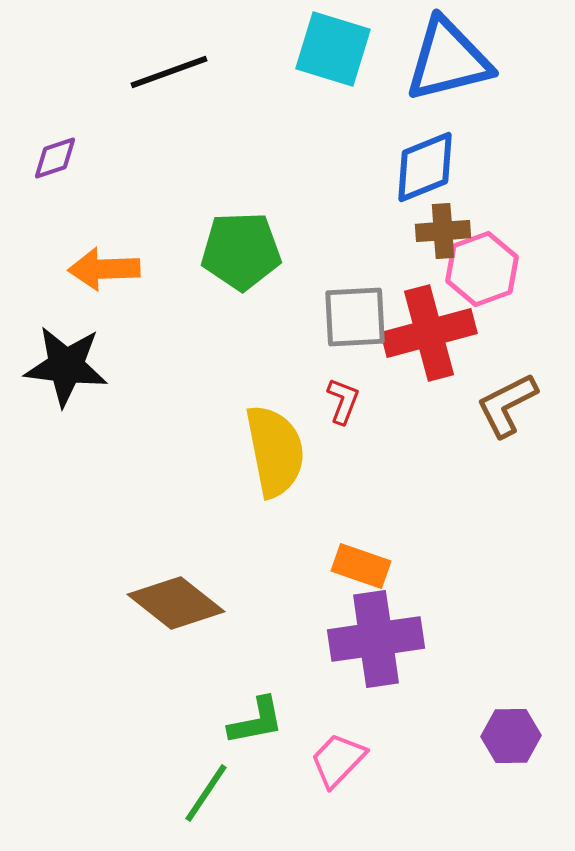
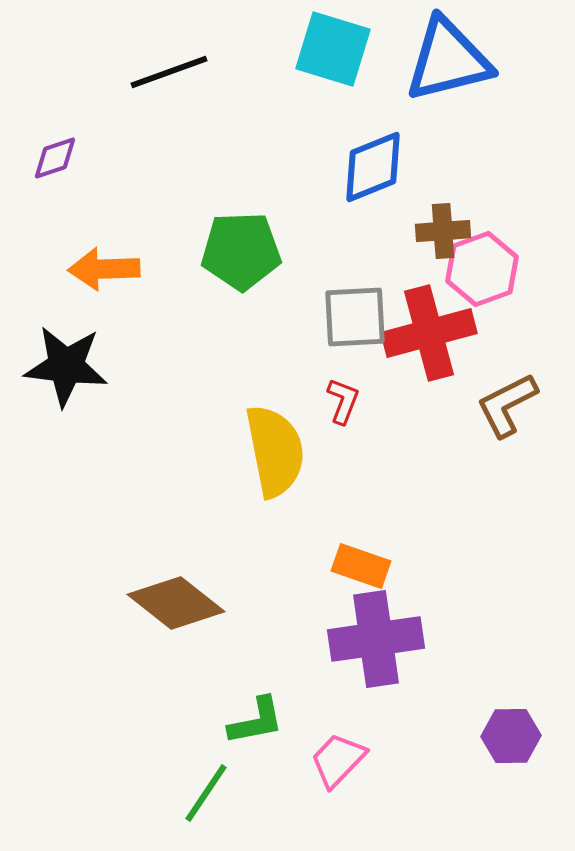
blue diamond: moved 52 px left
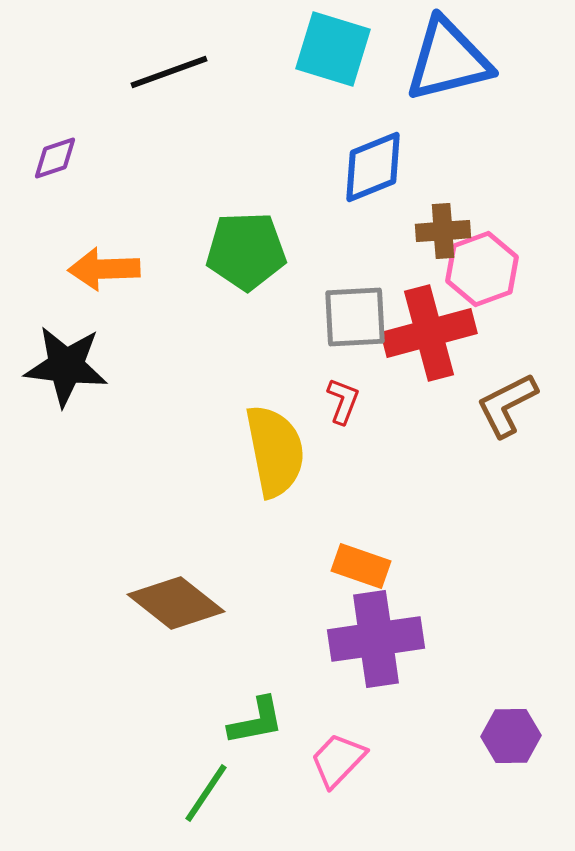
green pentagon: moved 5 px right
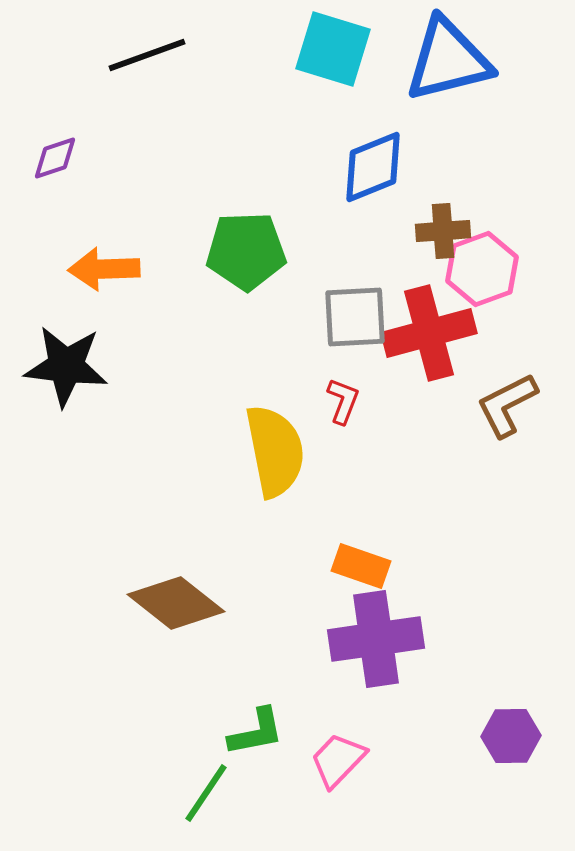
black line: moved 22 px left, 17 px up
green L-shape: moved 11 px down
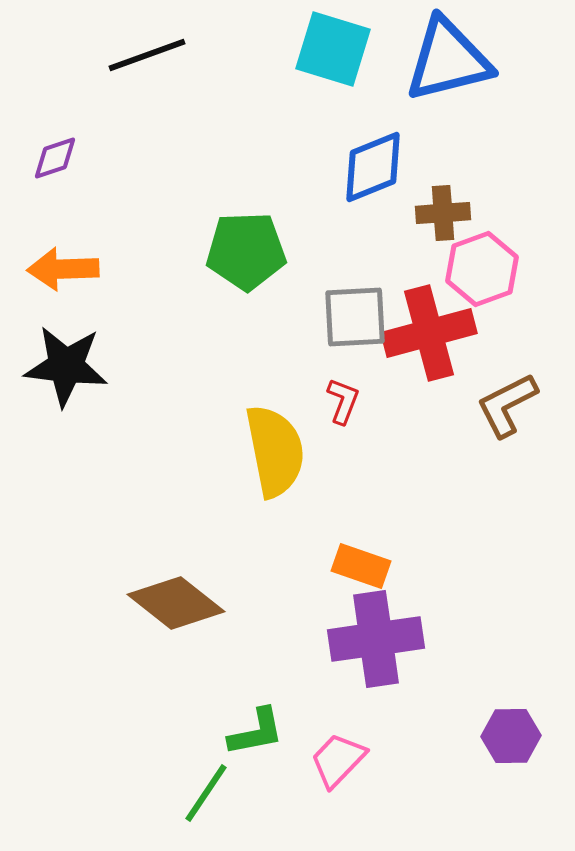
brown cross: moved 18 px up
orange arrow: moved 41 px left
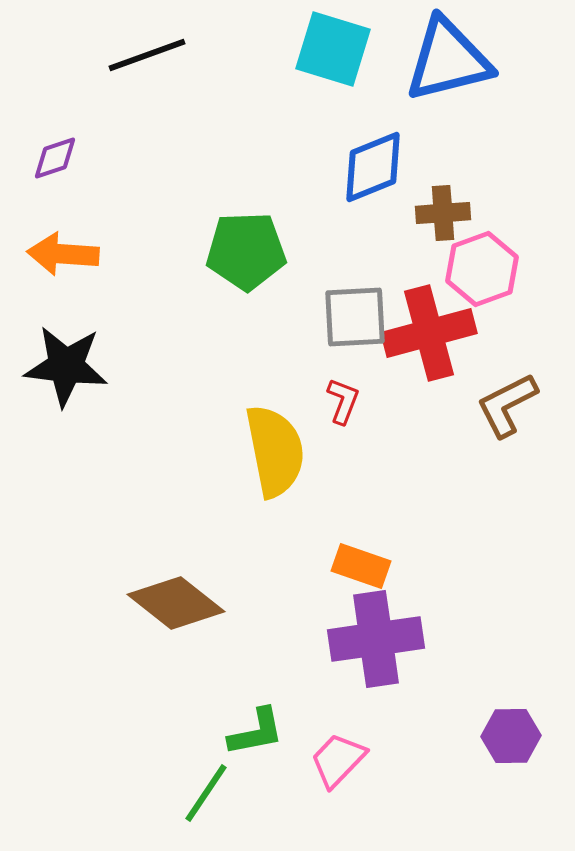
orange arrow: moved 15 px up; rotated 6 degrees clockwise
